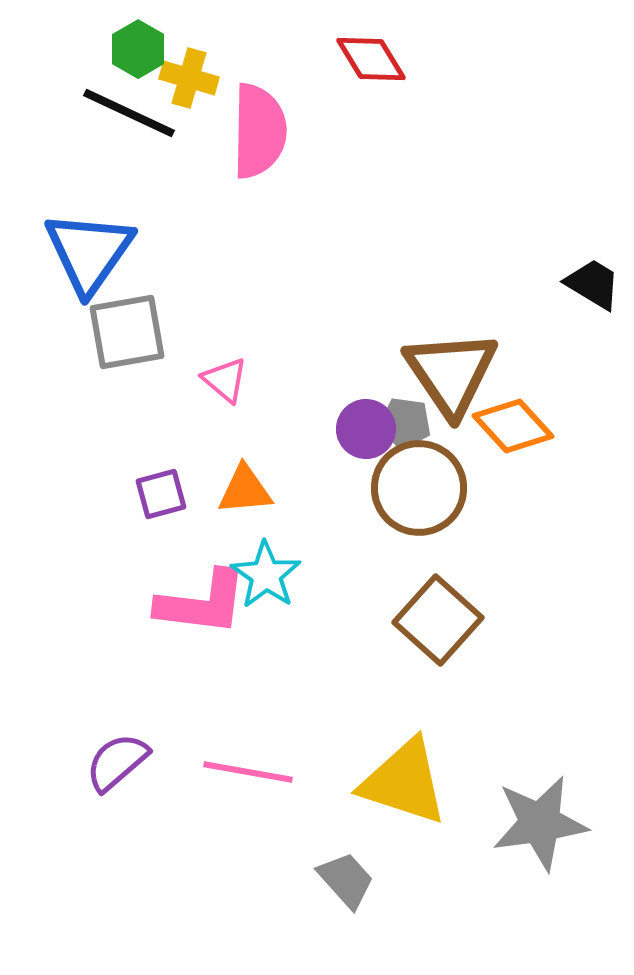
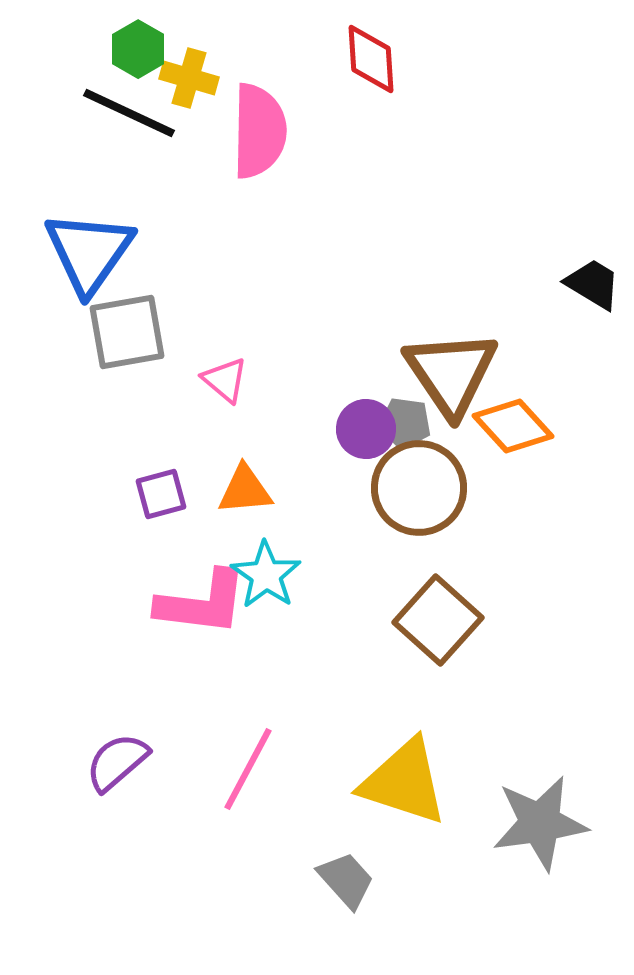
red diamond: rotated 28 degrees clockwise
pink line: moved 3 px up; rotated 72 degrees counterclockwise
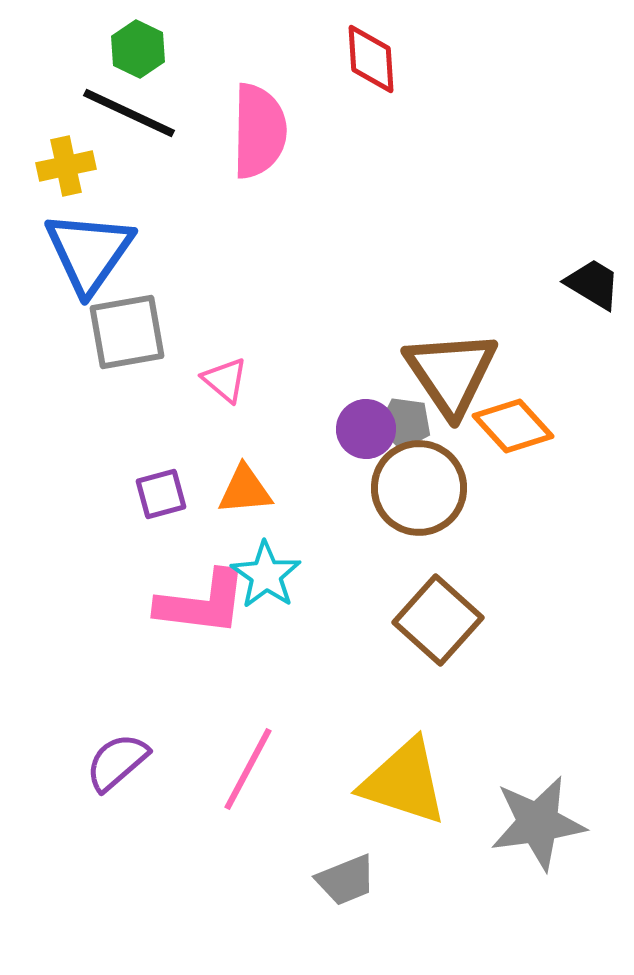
green hexagon: rotated 4 degrees counterclockwise
yellow cross: moved 123 px left, 88 px down; rotated 28 degrees counterclockwise
gray star: moved 2 px left
gray trapezoid: rotated 110 degrees clockwise
